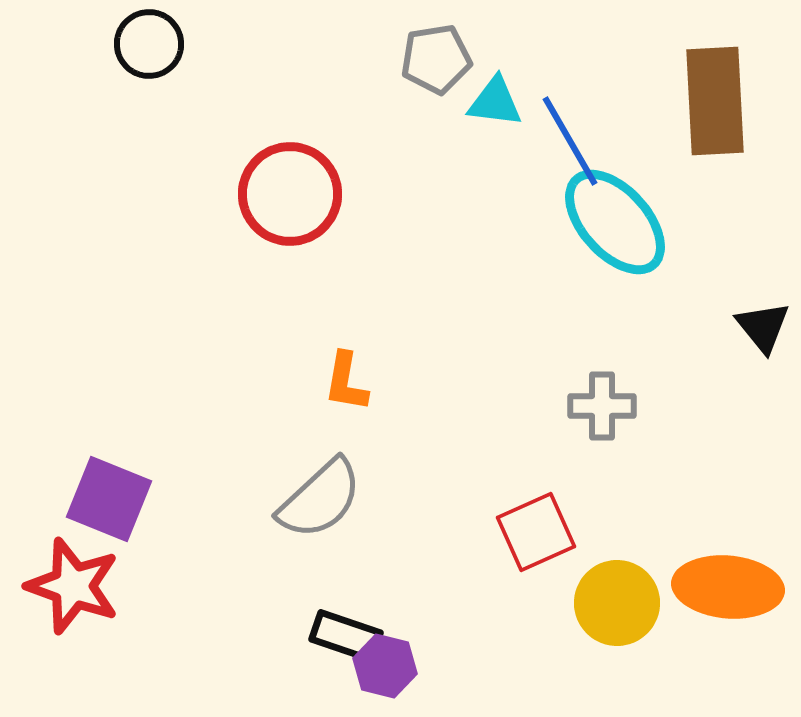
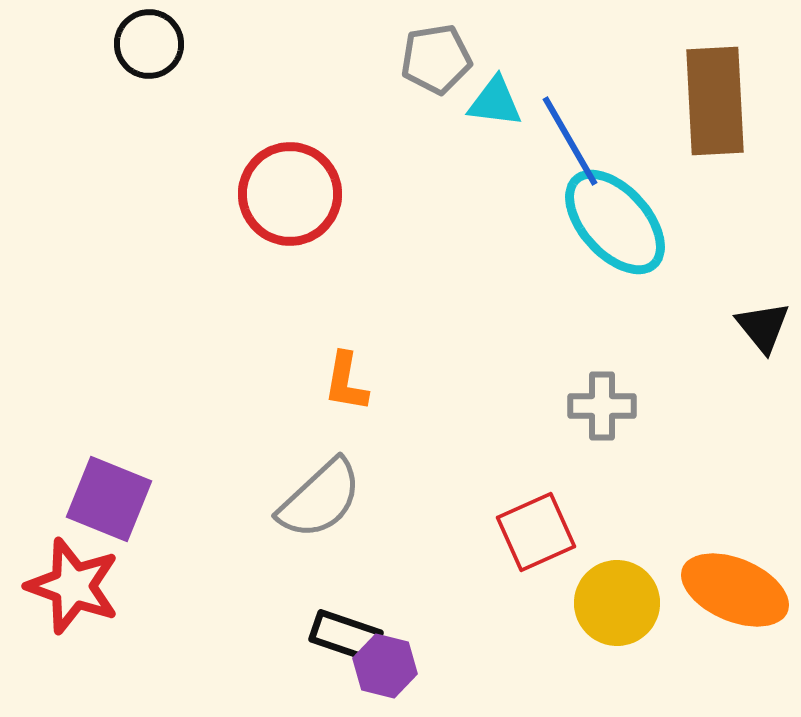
orange ellipse: moved 7 px right, 3 px down; rotated 18 degrees clockwise
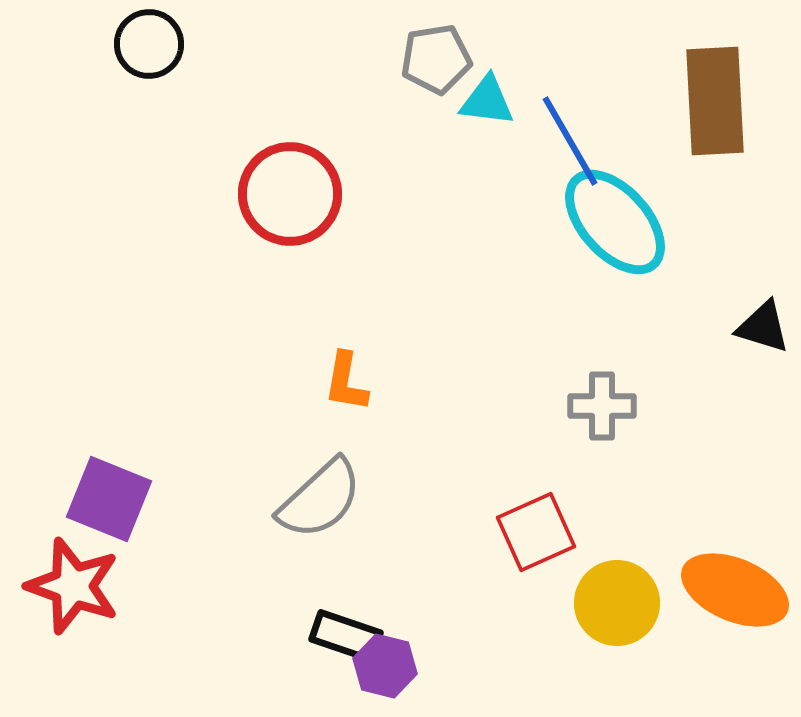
cyan triangle: moved 8 px left, 1 px up
black triangle: rotated 34 degrees counterclockwise
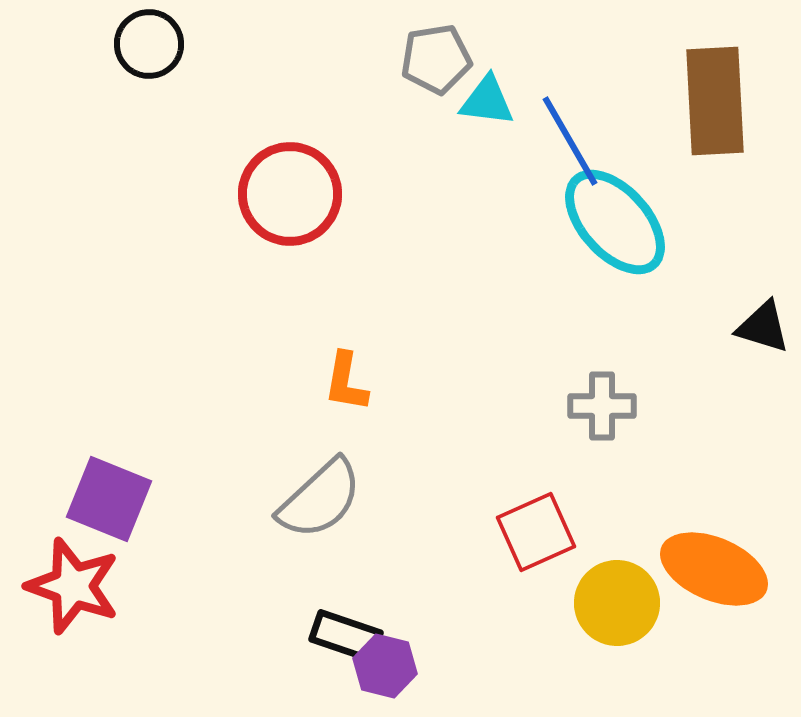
orange ellipse: moved 21 px left, 21 px up
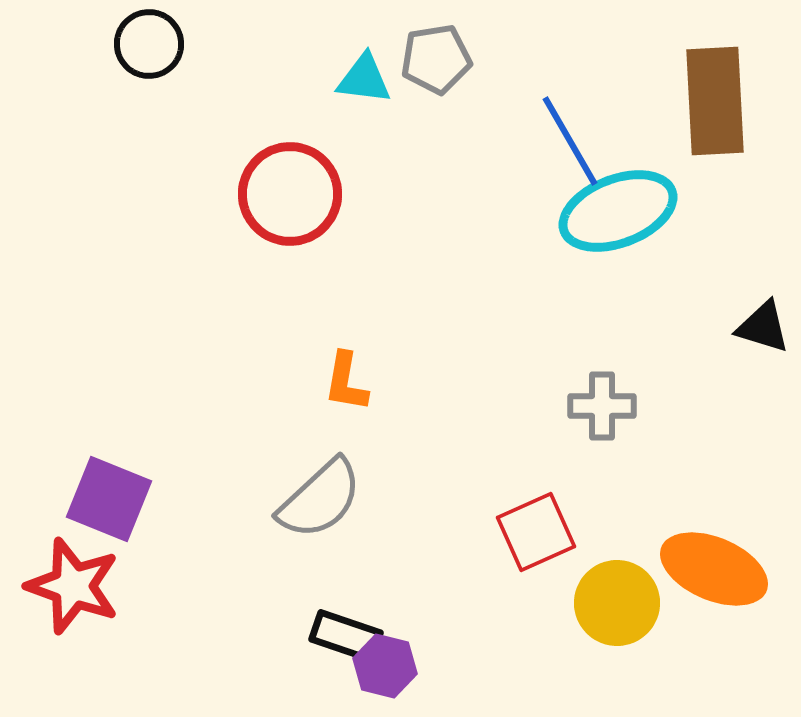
cyan triangle: moved 123 px left, 22 px up
cyan ellipse: moved 3 px right, 11 px up; rotated 69 degrees counterclockwise
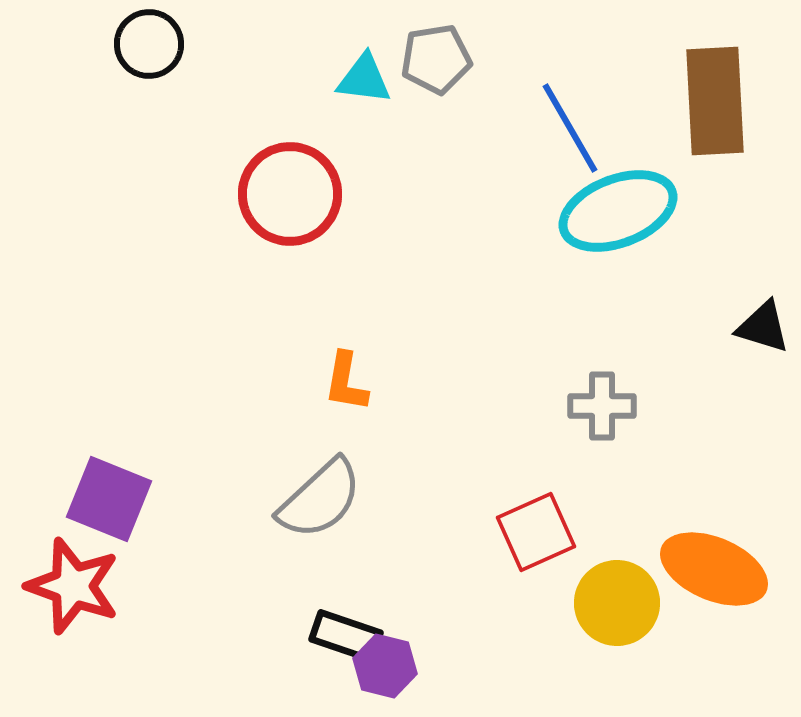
blue line: moved 13 px up
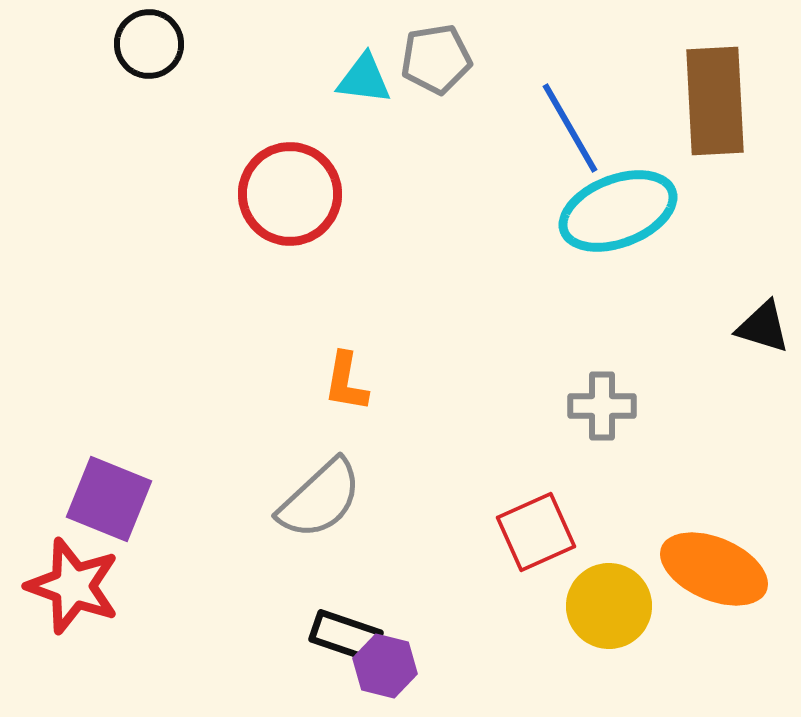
yellow circle: moved 8 px left, 3 px down
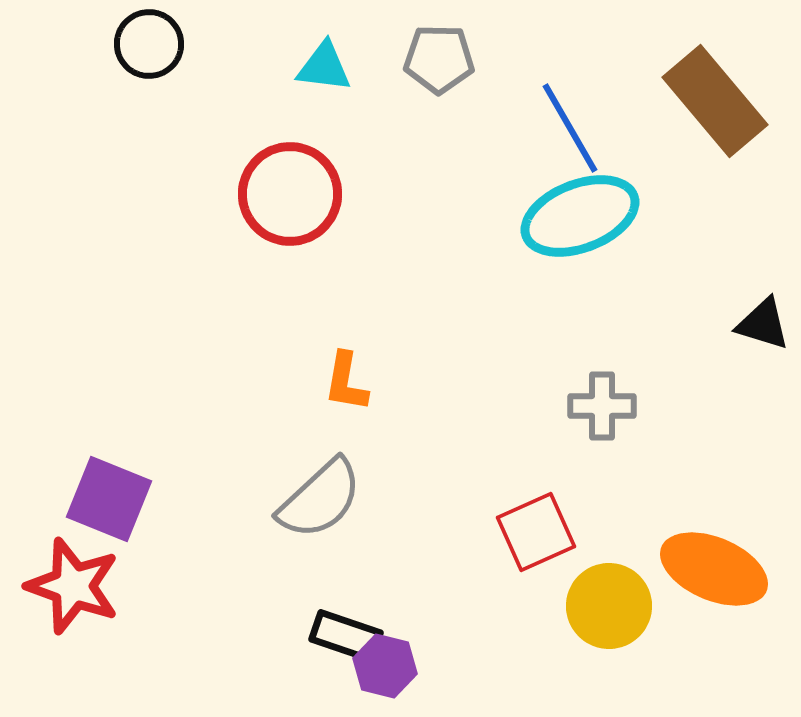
gray pentagon: moved 3 px right; rotated 10 degrees clockwise
cyan triangle: moved 40 px left, 12 px up
brown rectangle: rotated 37 degrees counterclockwise
cyan ellipse: moved 38 px left, 5 px down
black triangle: moved 3 px up
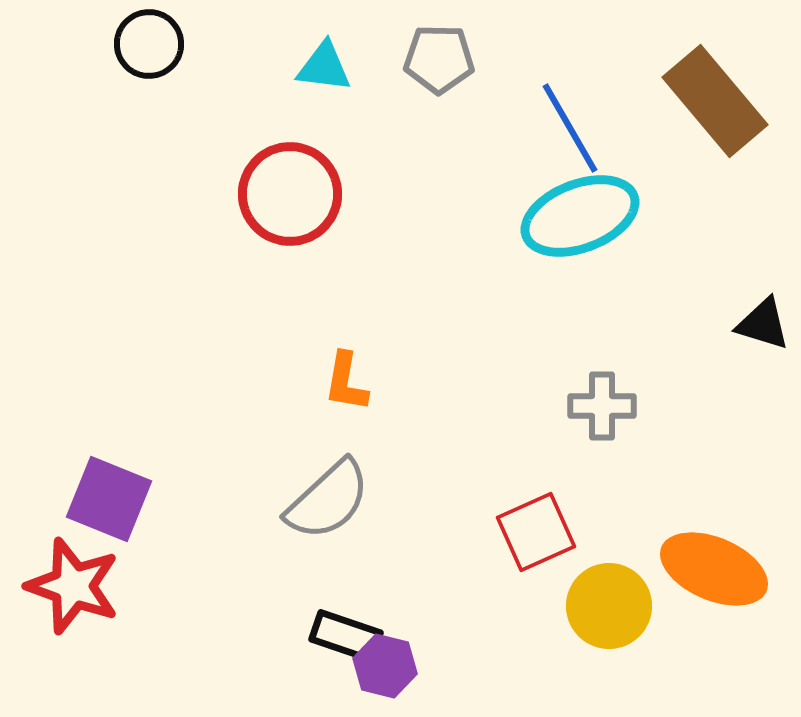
gray semicircle: moved 8 px right, 1 px down
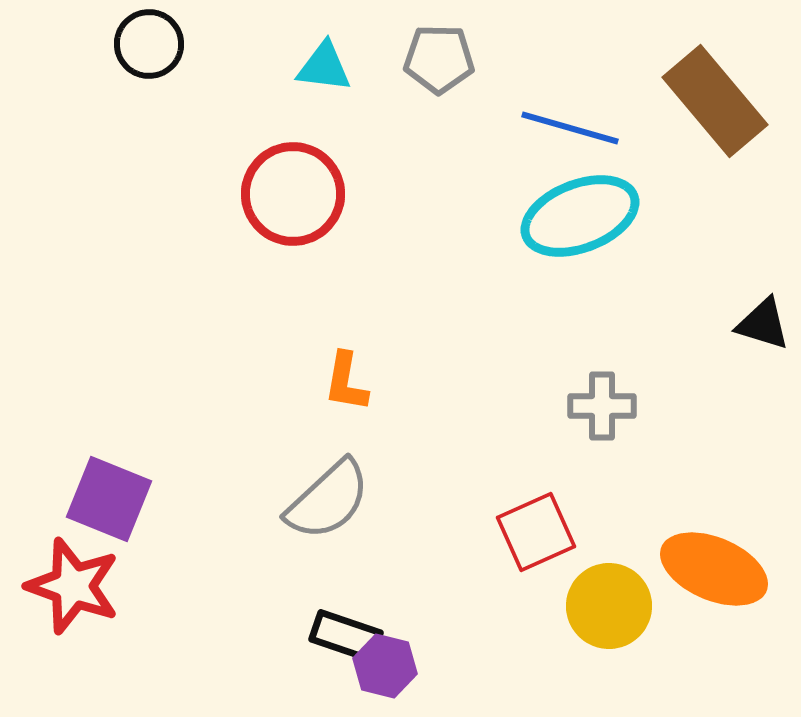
blue line: rotated 44 degrees counterclockwise
red circle: moved 3 px right
